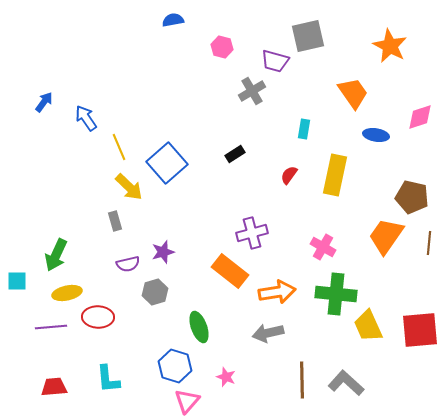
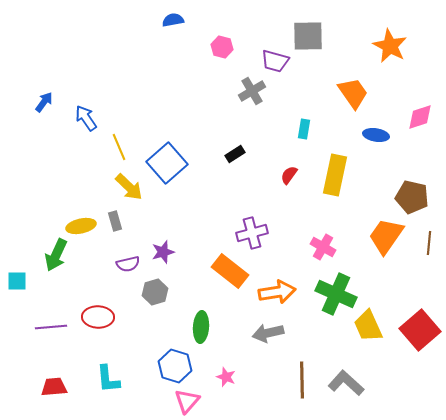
gray square at (308, 36): rotated 12 degrees clockwise
yellow ellipse at (67, 293): moved 14 px right, 67 px up
green cross at (336, 294): rotated 18 degrees clockwise
green ellipse at (199, 327): moved 2 px right; rotated 24 degrees clockwise
red square at (420, 330): rotated 36 degrees counterclockwise
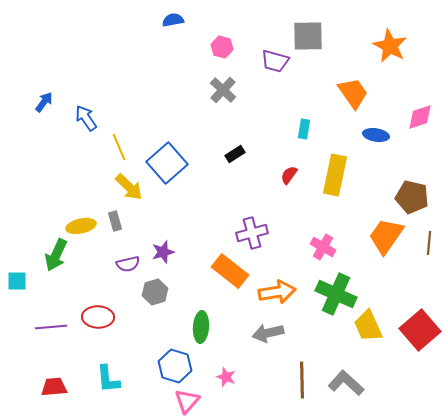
gray cross at (252, 91): moved 29 px left, 1 px up; rotated 16 degrees counterclockwise
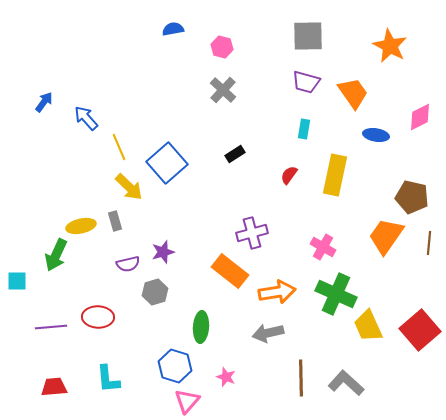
blue semicircle at (173, 20): moved 9 px down
purple trapezoid at (275, 61): moved 31 px right, 21 px down
pink diamond at (420, 117): rotated 8 degrees counterclockwise
blue arrow at (86, 118): rotated 8 degrees counterclockwise
brown line at (302, 380): moved 1 px left, 2 px up
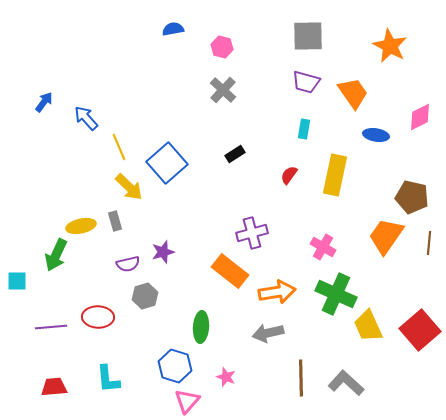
gray hexagon at (155, 292): moved 10 px left, 4 px down
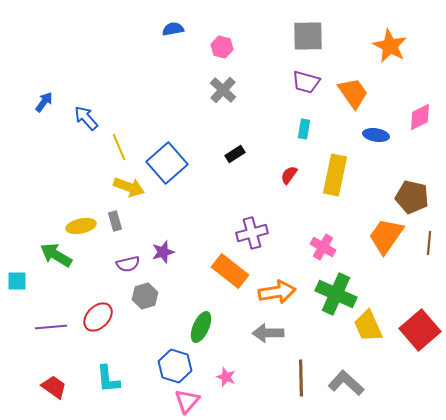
yellow arrow at (129, 187): rotated 24 degrees counterclockwise
green arrow at (56, 255): rotated 96 degrees clockwise
red ellipse at (98, 317): rotated 48 degrees counterclockwise
green ellipse at (201, 327): rotated 20 degrees clockwise
gray arrow at (268, 333): rotated 12 degrees clockwise
red trapezoid at (54, 387): rotated 40 degrees clockwise
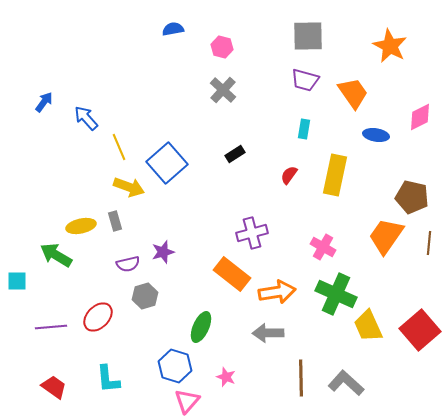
purple trapezoid at (306, 82): moved 1 px left, 2 px up
orange rectangle at (230, 271): moved 2 px right, 3 px down
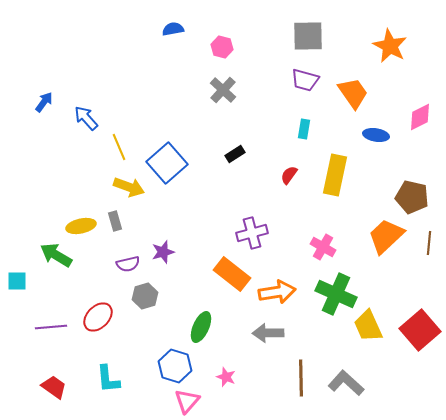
orange trapezoid at (386, 236): rotated 12 degrees clockwise
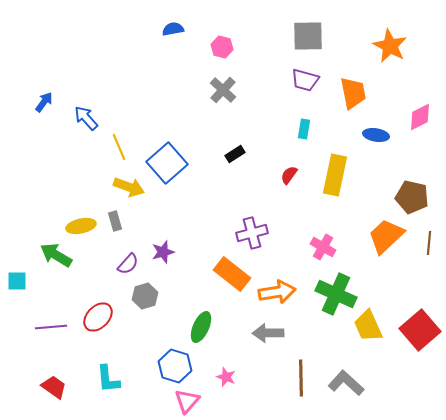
orange trapezoid at (353, 93): rotated 24 degrees clockwise
purple semicircle at (128, 264): rotated 35 degrees counterclockwise
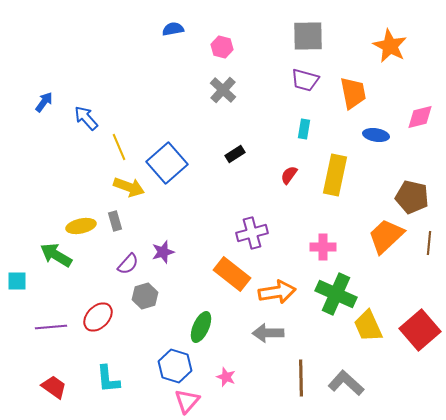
pink diamond at (420, 117): rotated 12 degrees clockwise
pink cross at (323, 247): rotated 30 degrees counterclockwise
